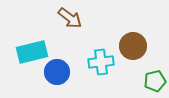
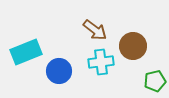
brown arrow: moved 25 px right, 12 px down
cyan rectangle: moved 6 px left; rotated 8 degrees counterclockwise
blue circle: moved 2 px right, 1 px up
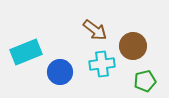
cyan cross: moved 1 px right, 2 px down
blue circle: moved 1 px right, 1 px down
green pentagon: moved 10 px left
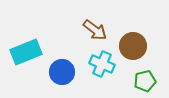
cyan cross: rotated 30 degrees clockwise
blue circle: moved 2 px right
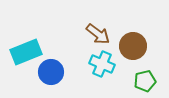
brown arrow: moved 3 px right, 4 px down
blue circle: moved 11 px left
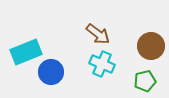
brown circle: moved 18 px right
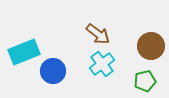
cyan rectangle: moved 2 px left
cyan cross: rotated 30 degrees clockwise
blue circle: moved 2 px right, 1 px up
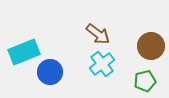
blue circle: moved 3 px left, 1 px down
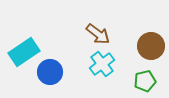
cyan rectangle: rotated 12 degrees counterclockwise
